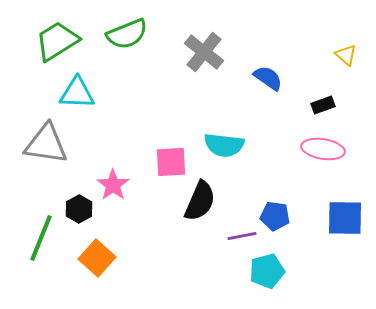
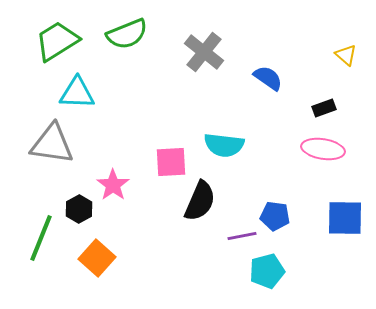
black rectangle: moved 1 px right, 3 px down
gray triangle: moved 6 px right
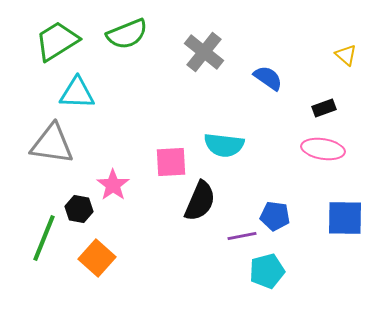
black hexagon: rotated 20 degrees counterclockwise
green line: moved 3 px right
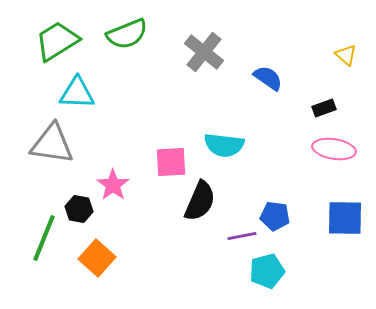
pink ellipse: moved 11 px right
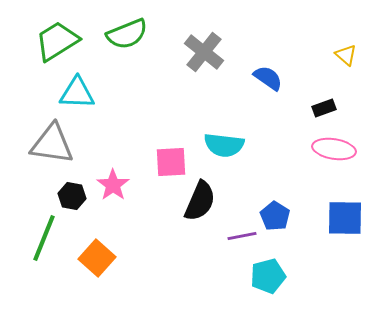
black hexagon: moved 7 px left, 13 px up
blue pentagon: rotated 24 degrees clockwise
cyan pentagon: moved 1 px right, 5 px down
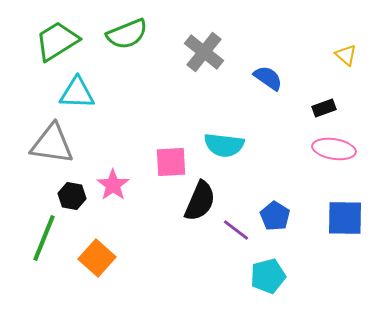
purple line: moved 6 px left, 6 px up; rotated 48 degrees clockwise
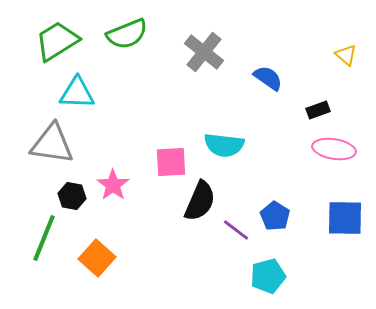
black rectangle: moved 6 px left, 2 px down
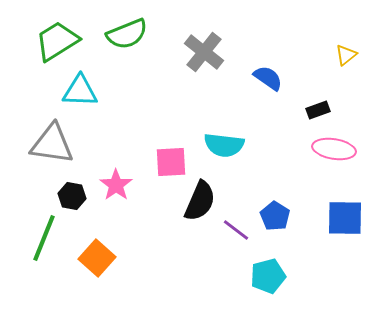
yellow triangle: rotated 40 degrees clockwise
cyan triangle: moved 3 px right, 2 px up
pink star: moved 3 px right
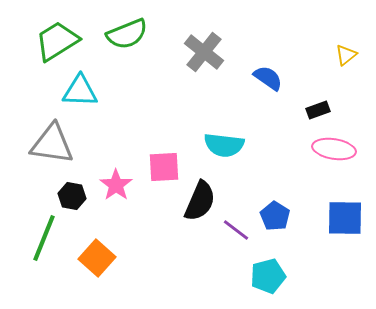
pink square: moved 7 px left, 5 px down
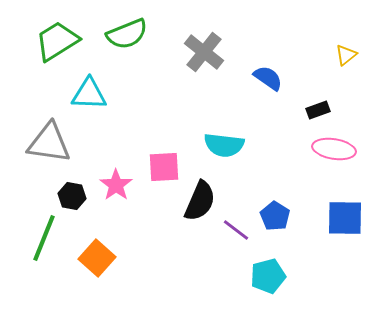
cyan triangle: moved 9 px right, 3 px down
gray triangle: moved 3 px left, 1 px up
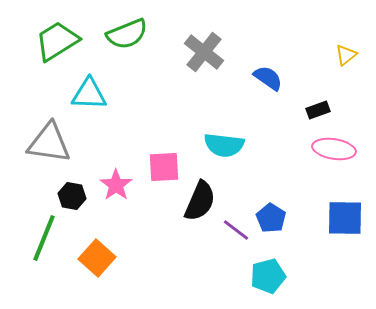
blue pentagon: moved 4 px left, 2 px down
